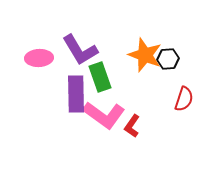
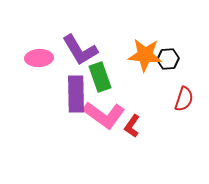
orange star: rotated 16 degrees counterclockwise
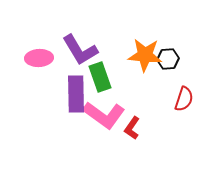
red L-shape: moved 2 px down
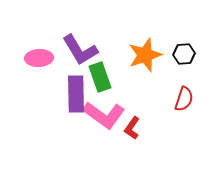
orange star: rotated 24 degrees counterclockwise
black hexagon: moved 16 px right, 5 px up
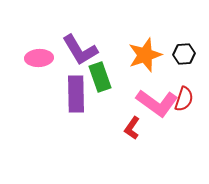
pink L-shape: moved 53 px right, 12 px up
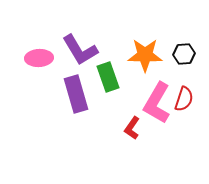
orange star: rotated 20 degrees clockwise
green rectangle: moved 8 px right
purple rectangle: rotated 15 degrees counterclockwise
pink L-shape: rotated 84 degrees clockwise
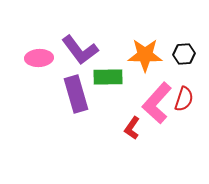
purple L-shape: rotated 6 degrees counterclockwise
green rectangle: rotated 72 degrees counterclockwise
pink L-shape: rotated 12 degrees clockwise
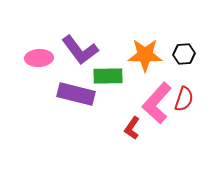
green rectangle: moved 1 px up
purple rectangle: rotated 60 degrees counterclockwise
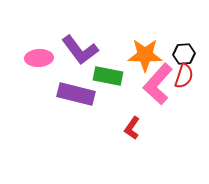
green rectangle: rotated 12 degrees clockwise
red semicircle: moved 23 px up
pink L-shape: moved 1 px right, 19 px up
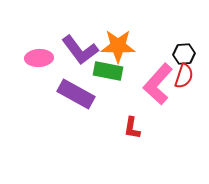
orange star: moved 27 px left, 9 px up
green rectangle: moved 5 px up
purple rectangle: rotated 15 degrees clockwise
red L-shape: rotated 25 degrees counterclockwise
